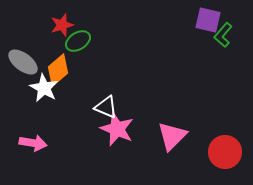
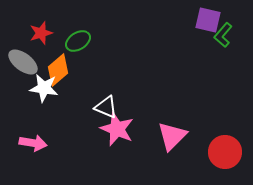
red star: moved 21 px left, 8 px down
white star: rotated 20 degrees counterclockwise
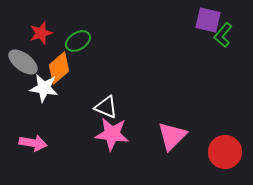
orange diamond: moved 1 px right, 2 px up
pink star: moved 5 px left, 5 px down; rotated 16 degrees counterclockwise
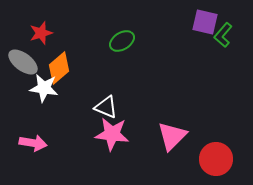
purple square: moved 3 px left, 2 px down
green ellipse: moved 44 px right
red circle: moved 9 px left, 7 px down
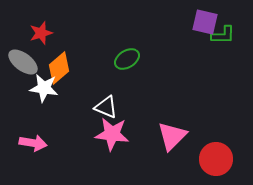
green L-shape: rotated 130 degrees counterclockwise
green ellipse: moved 5 px right, 18 px down
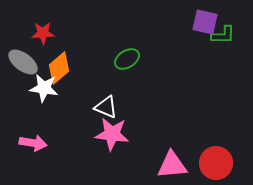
red star: moved 2 px right; rotated 15 degrees clockwise
pink triangle: moved 29 px down; rotated 40 degrees clockwise
red circle: moved 4 px down
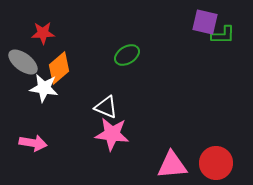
green ellipse: moved 4 px up
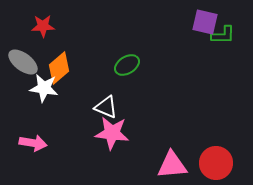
red star: moved 7 px up
green ellipse: moved 10 px down
pink star: moved 1 px up
